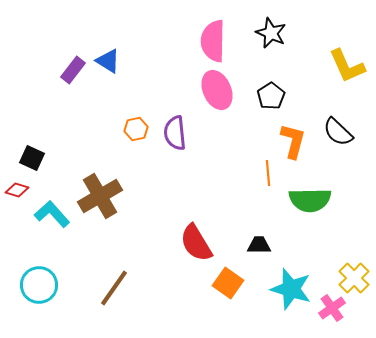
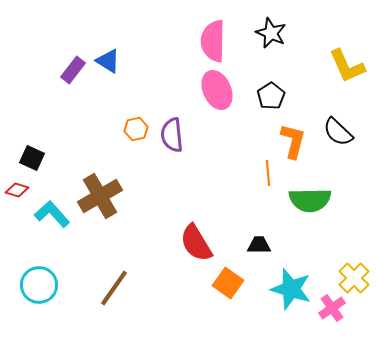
purple semicircle: moved 3 px left, 2 px down
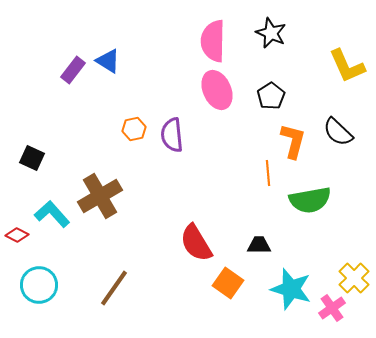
orange hexagon: moved 2 px left
red diamond: moved 45 px down; rotated 10 degrees clockwise
green semicircle: rotated 9 degrees counterclockwise
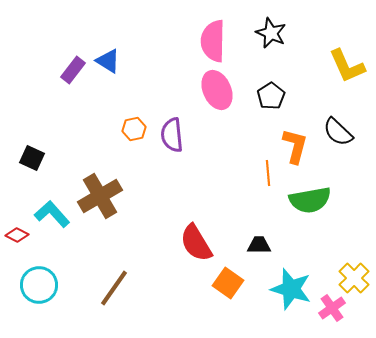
orange L-shape: moved 2 px right, 5 px down
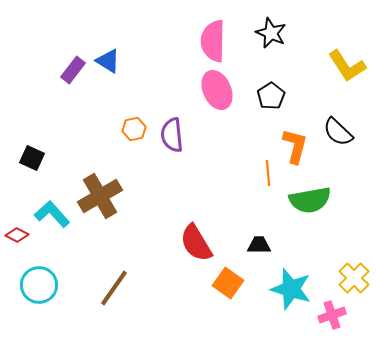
yellow L-shape: rotated 9 degrees counterclockwise
pink cross: moved 7 px down; rotated 16 degrees clockwise
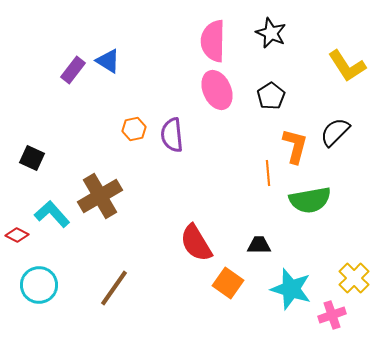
black semicircle: moved 3 px left; rotated 92 degrees clockwise
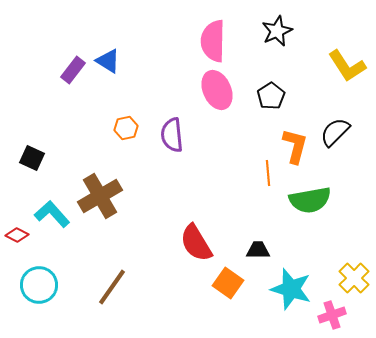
black star: moved 6 px right, 2 px up; rotated 24 degrees clockwise
orange hexagon: moved 8 px left, 1 px up
black trapezoid: moved 1 px left, 5 px down
brown line: moved 2 px left, 1 px up
